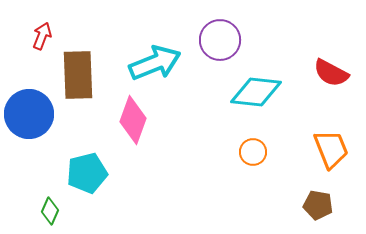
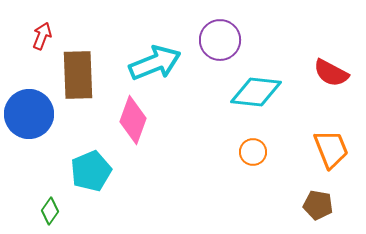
cyan pentagon: moved 4 px right, 2 px up; rotated 9 degrees counterclockwise
green diamond: rotated 12 degrees clockwise
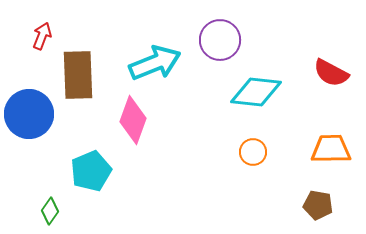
orange trapezoid: rotated 69 degrees counterclockwise
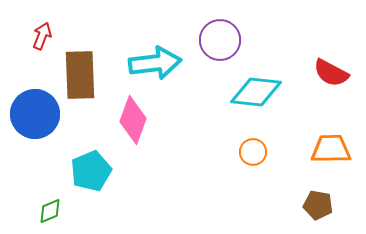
cyan arrow: rotated 15 degrees clockwise
brown rectangle: moved 2 px right
blue circle: moved 6 px right
green diamond: rotated 32 degrees clockwise
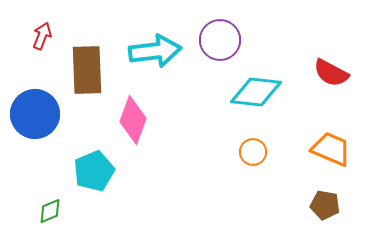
cyan arrow: moved 12 px up
brown rectangle: moved 7 px right, 5 px up
orange trapezoid: rotated 24 degrees clockwise
cyan pentagon: moved 3 px right
brown pentagon: moved 7 px right
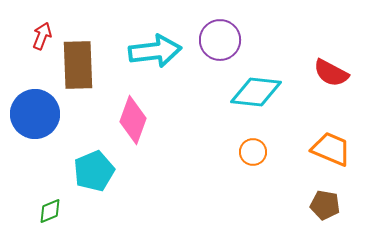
brown rectangle: moved 9 px left, 5 px up
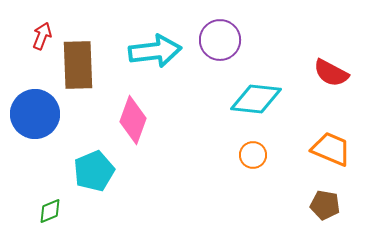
cyan diamond: moved 7 px down
orange circle: moved 3 px down
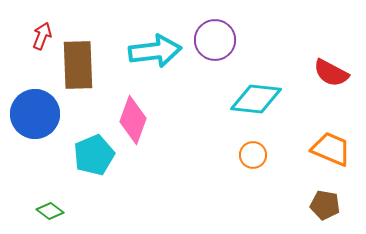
purple circle: moved 5 px left
cyan pentagon: moved 16 px up
green diamond: rotated 60 degrees clockwise
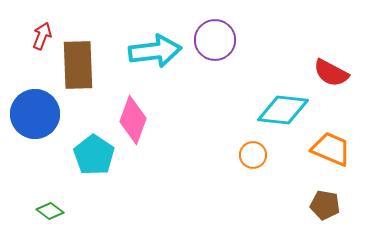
cyan diamond: moved 27 px right, 11 px down
cyan pentagon: rotated 15 degrees counterclockwise
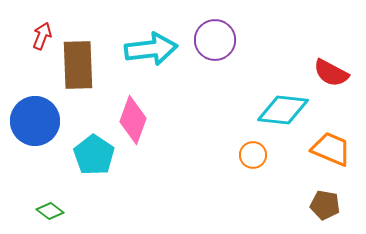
cyan arrow: moved 4 px left, 2 px up
blue circle: moved 7 px down
